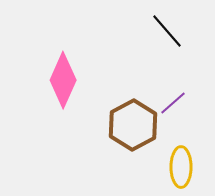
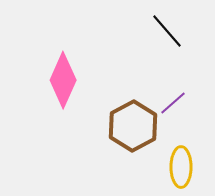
brown hexagon: moved 1 px down
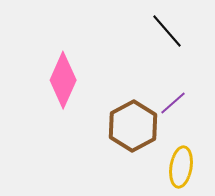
yellow ellipse: rotated 9 degrees clockwise
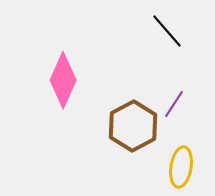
purple line: moved 1 px right, 1 px down; rotated 16 degrees counterclockwise
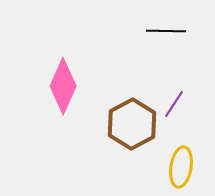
black line: moved 1 px left; rotated 48 degrees counterclockwise
pink diamond: moved 6 px down
brown hexagon: moved 1 px left, 2 px up
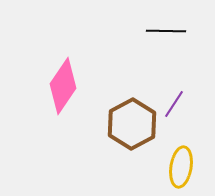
pink diamond: rotated 10 degrees clockwise
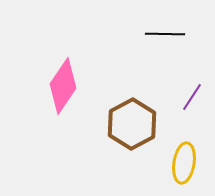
black line: moved 1 px left, 3 px down
purple line: moved 18 px right, 7 px up
yellow ellipse: moved 3 px right, 4 px up
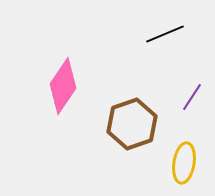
black line: rotated 24 degrees counterclockwise
brown hexagon: rotated 9 degrees clockwise
